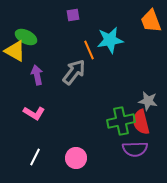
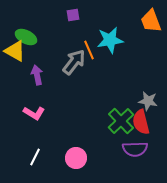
gray arrow: moved 10 px up
green cross: rotated 32 degrees counterclockwise
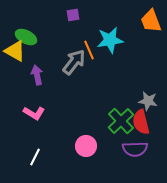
pink circle: moved 10 px right, 12 px up
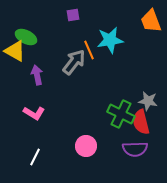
green cross: moved 7 px up; rotated 20 degrees counterclockwise
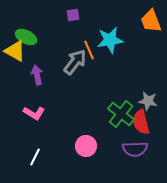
gray arrow: moved 1 px right
green cross: rotated 12 degrees clockwise
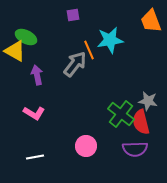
gray arrow: moved 2 px down
white line: rotated 54 degrees clockwise
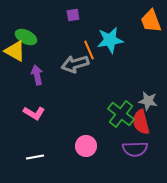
gray arrow: rotated 144 degrees counterclockwise
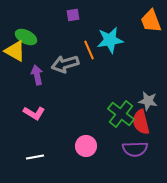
gray arrow: moved 10 px left
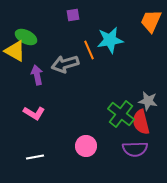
orange trapezoid: rotated 45 degrees clockwise
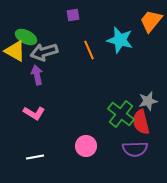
orange trapezoid: rotated 15 degrees clockwise
cyan star: moved 10 px right; rotated 24 degrees clockwise
gray arrow: moved 21 px left, 12 px up
gray star: rotated 24 degrees counterclockwise
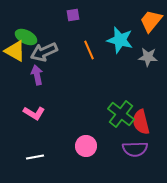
gray arrow: rotated 8 degrees counterclockwise
gray star: moved 44 px up; rotated 18 degrees clockwise
